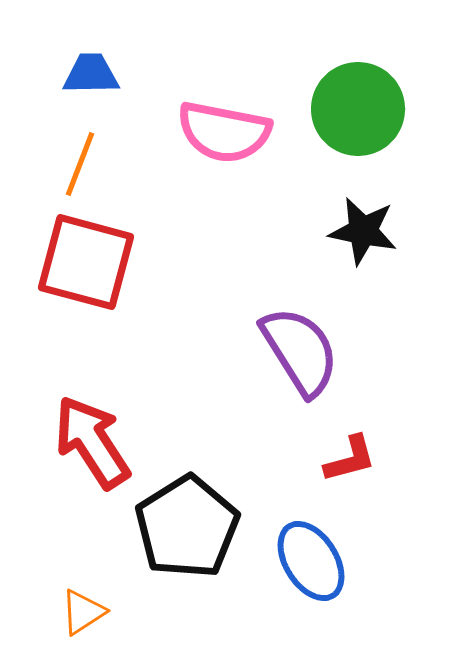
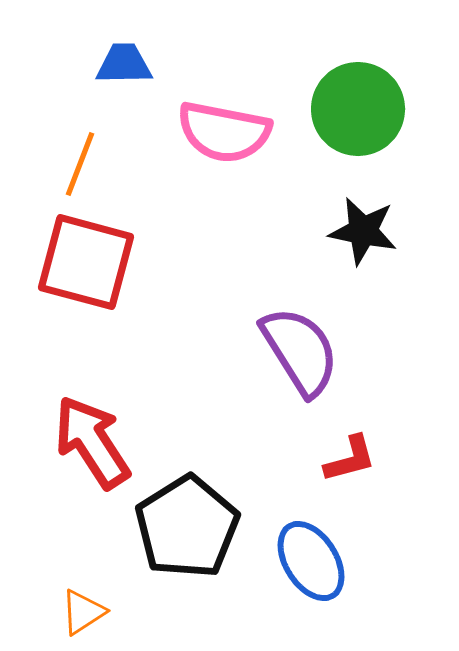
blue trapezoid: moved 33 px right, 10 px up
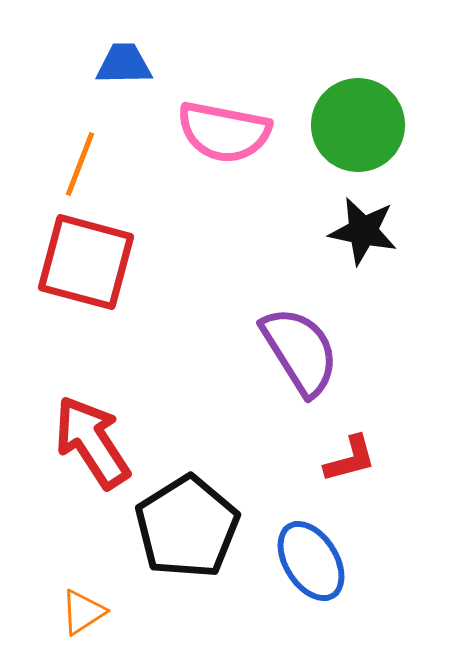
green circle: moved 16 px down
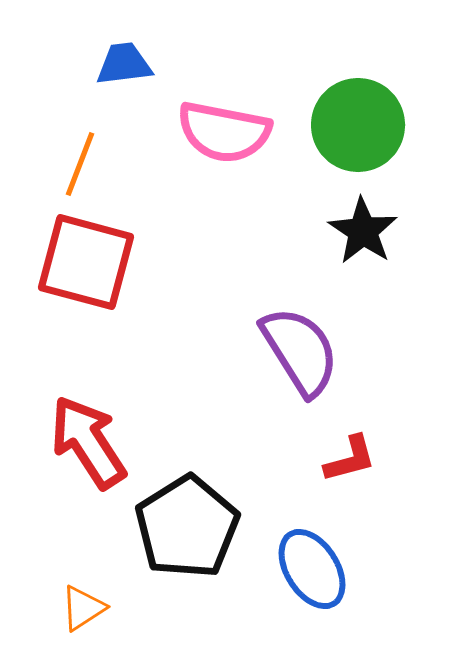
blue trapezoid: rotated 6 degrees counterclockwise
black star: rotated 22 degrees clockwise
red arrow: moved 4 px left
blue ellipse: moved 1 px right, 8 px down
orange triangle: moved 4 px up
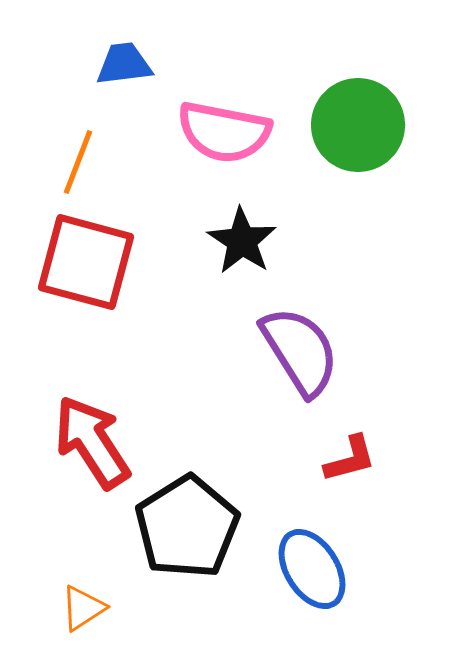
orange line: moved 2 px left, 2 px up
black star: moved 121 px left, 10 px down
red arrow: moved 4 px right
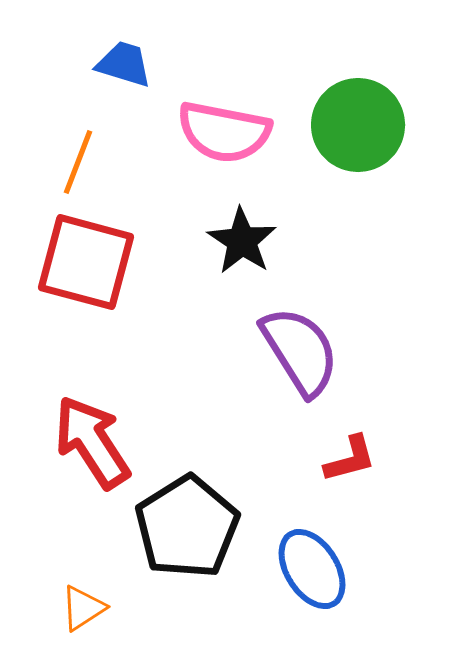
blue trapezoid: rotated 24 degrees clockwise
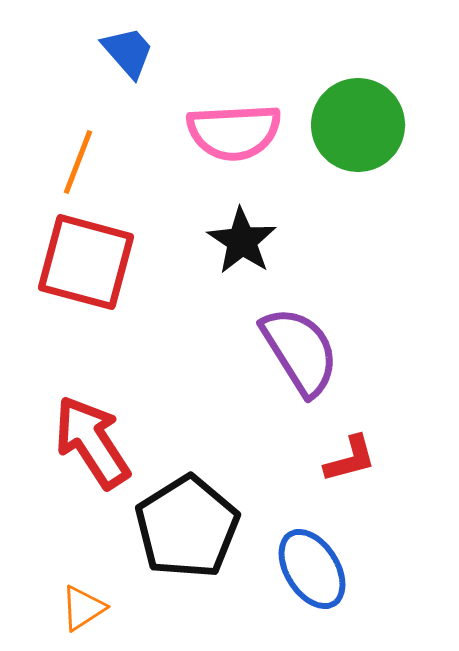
blue trapezoid: moved 4 px right, 12 px up; rotated 32 degrees clockwise
pink semicircle: moved 10 px right; rotated 14 degrees counterclockwise
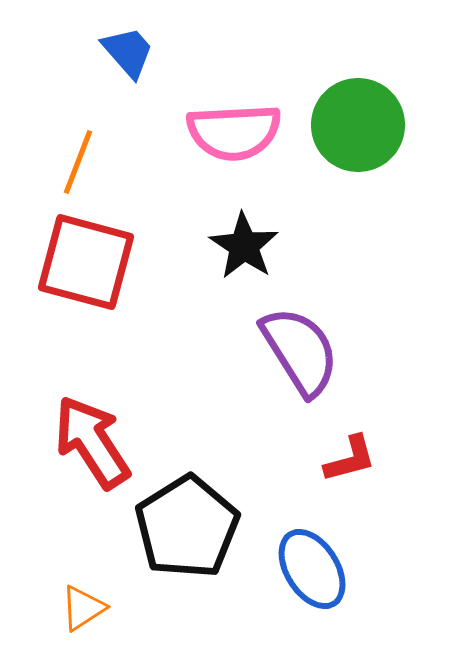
black star: moved 2 px right, 5 px down
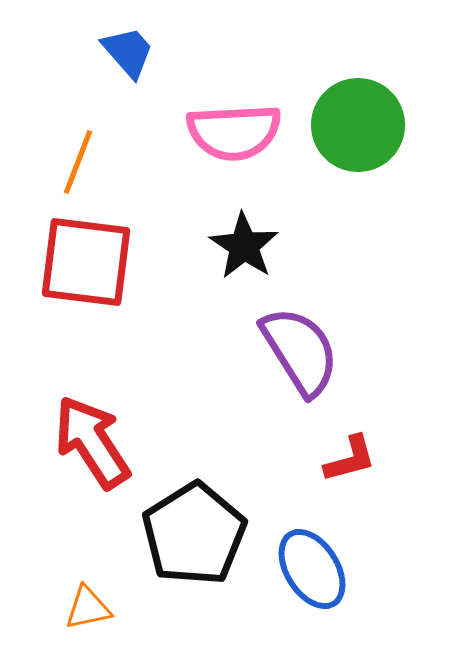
red square: rotated 8 degrees counterclockwise
black pentagon: moved 7 px right, 7 px down
orange triangle: moved 5 px right; rotated 21 degrees clockwise
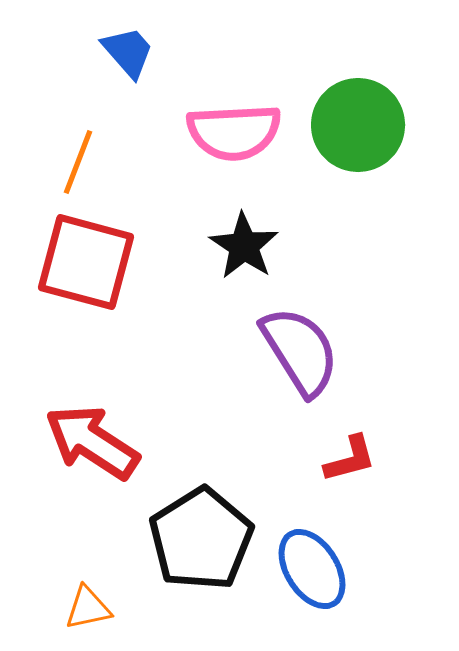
red square: rotated 8 degrees clockwise
red arrow: rotated 24 degrees counterclockwise
black pentagon: moved 7 px right, 5 px down
